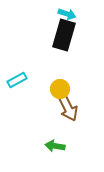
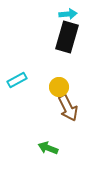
cyan arrow: moved 1 px right; rotated 24 degrees counterclockwise
black rectangle: moved 3 px right, 2 px down
yellow circle: moved 1 px left, 2 px up
green arrow: moved 7 px left, 2 px down; rotated 12 degrees clockwise
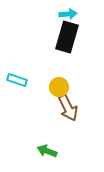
cyan rectangle: rotated 48 degrees clockwise
green arrow: moved 1 px left, 3 px down
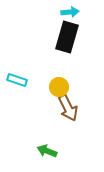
cyan arrow: moved 2 px right, 2 px up
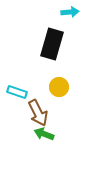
black rectangle: moved 15 px left, 7 px down
cyan rectangle: moved 12 px down
brown arrow: moved 30 px left, 5 px down
green arrow: moved 3 px left, 17 px up
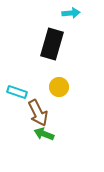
cyan arrow: moved 1 px right, 1 px down
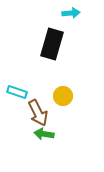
yellow circle: moved 4 px right, 9 px down
green arrow: rotated 12 degrees counterclockwise
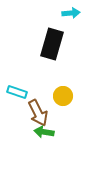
green arrow: moved 2 px up
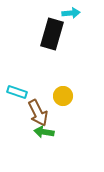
black rectangle: moved 10 px up
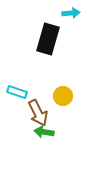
black rectangle: moved 4 px left, 5 px down
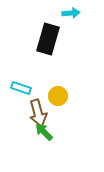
cyan rectangle: moved 4 px right, 4 px up
yellow circle: moved 5 px left
brown arrow: rotated 12 degrees clockwise
green arrow: rotated 36 degrees clockwise
